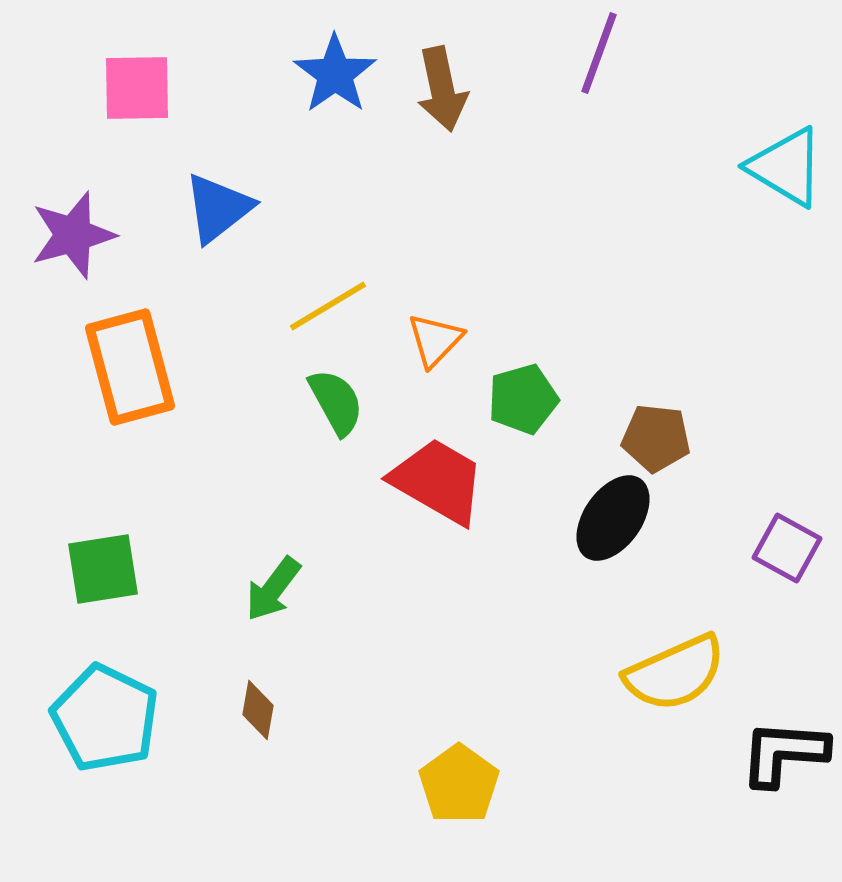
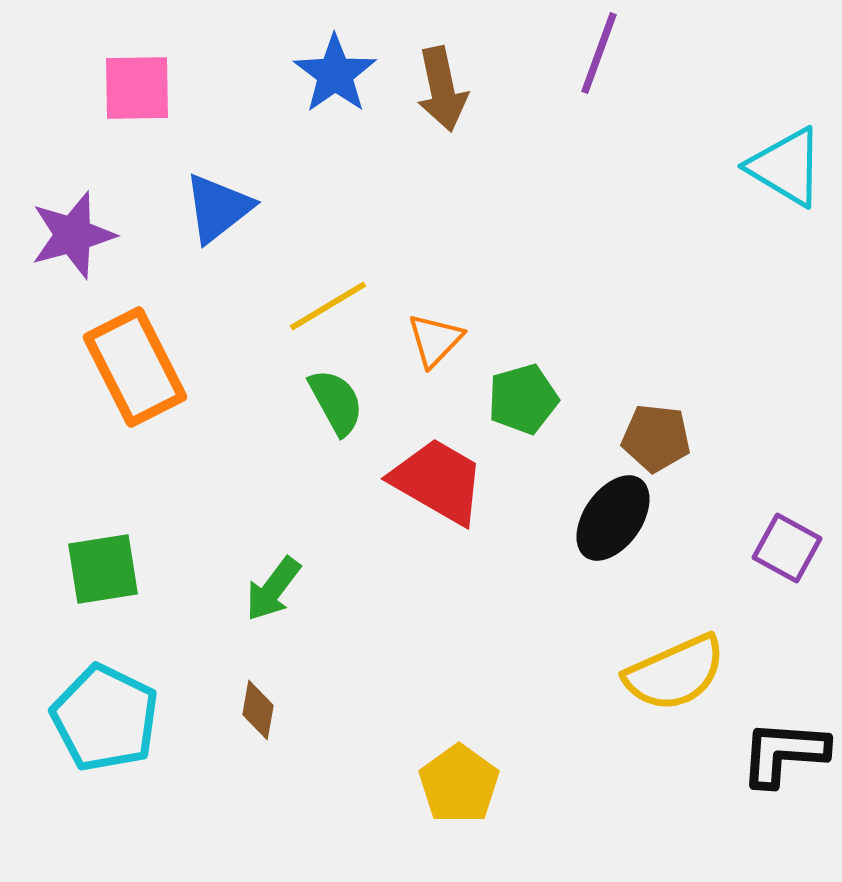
orange rectangle: moved 5 px right; rotated 12 degrees counterclockwise
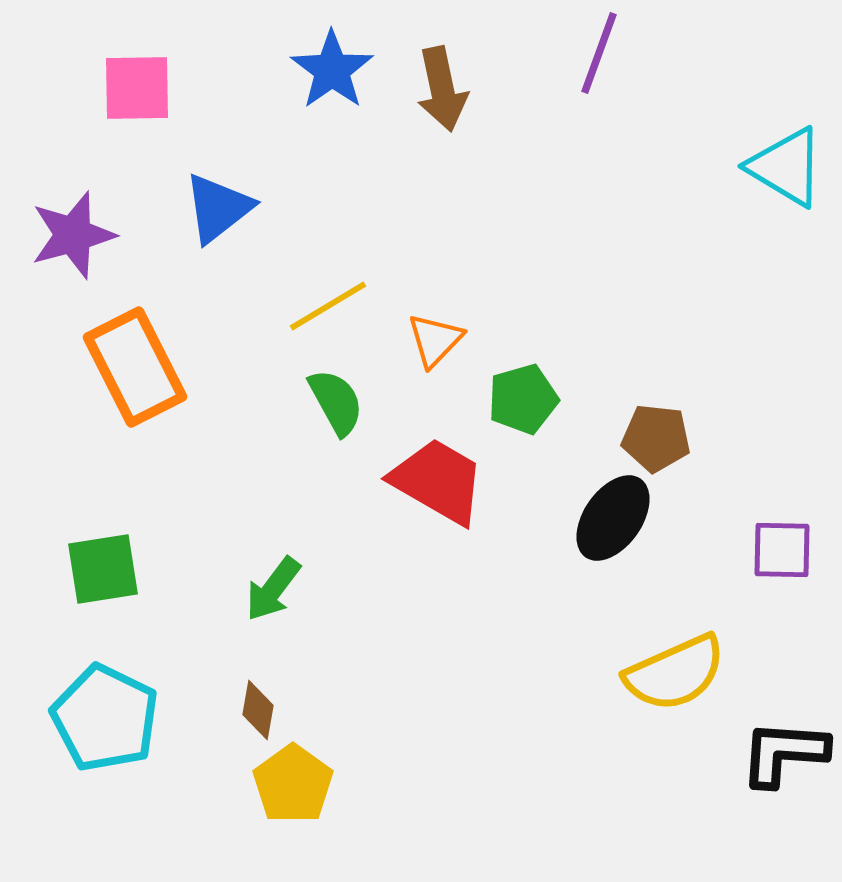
blue star: moved 3 px left, 4 px up
purple square: moved 5 px left, 2 px down; rotated 28 degrees counterclockwise
yellow pentagon: moved 166 px left
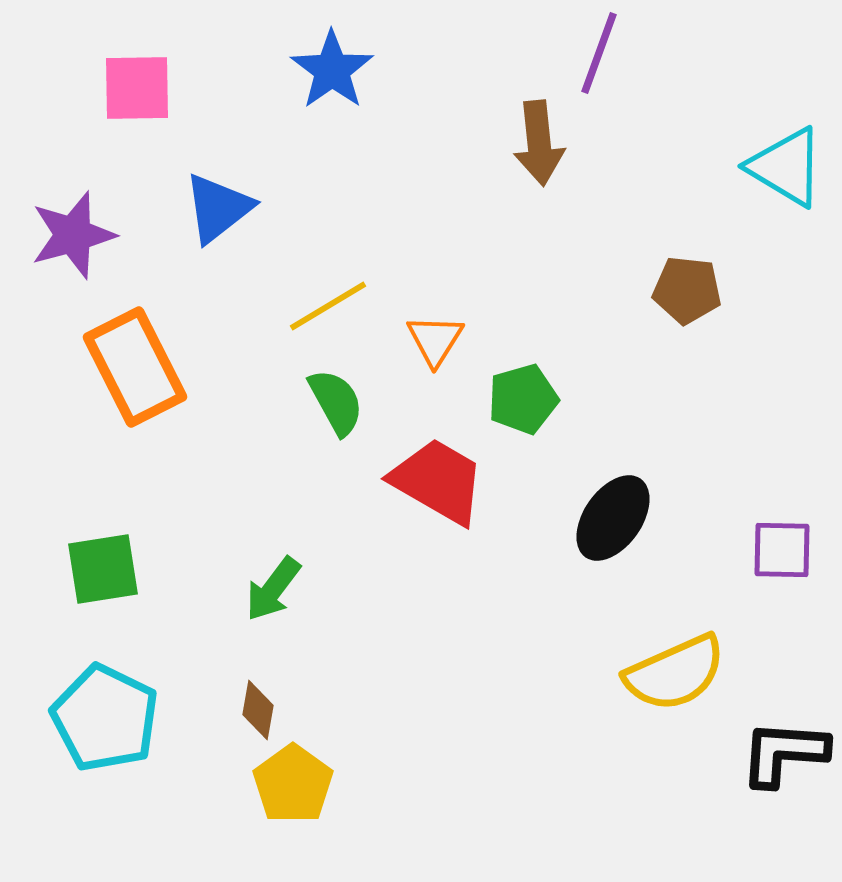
brown arrow: moved 97 px right, 54 px down; rotated 6 degrees clockwise
orange triangle: rotated 12 degrees counterclockwise
brown pentagon: moved 31 px right, 148 px up
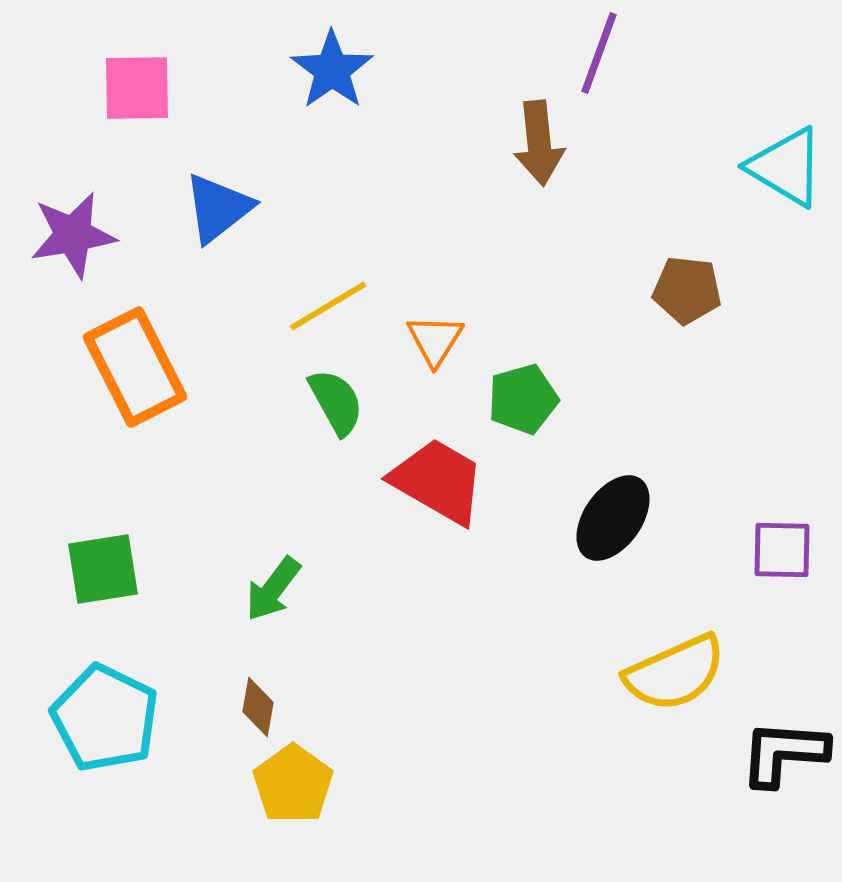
purple star: rotated 6 degrees clockwise
brown diamond: moved 3 px up
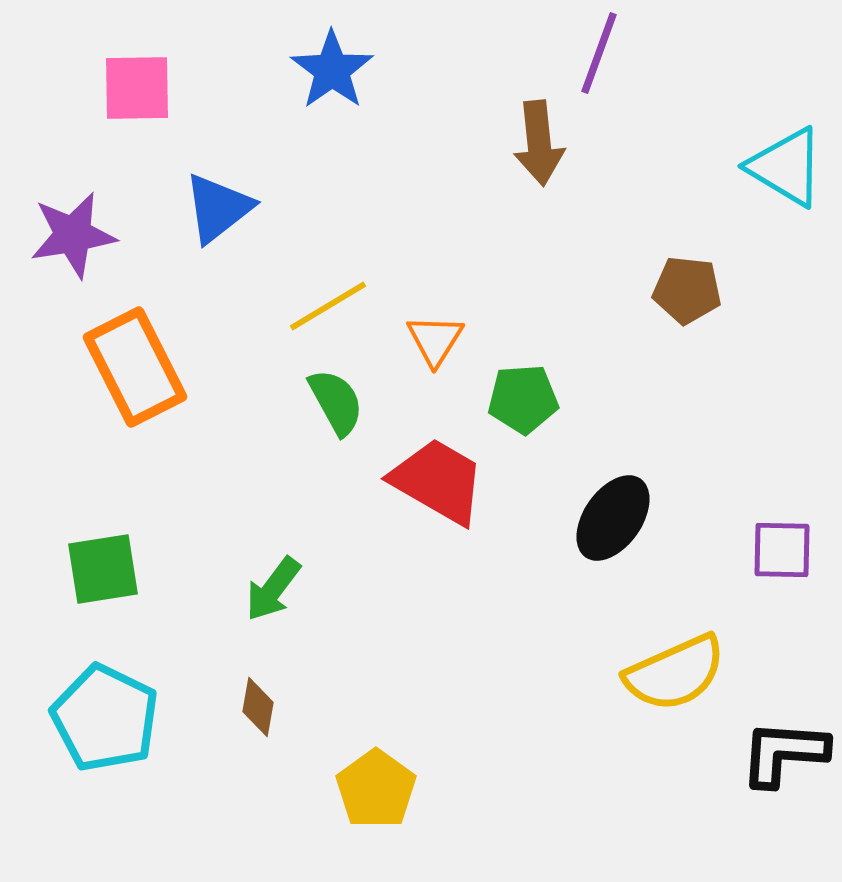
green pentagon: rotated 12 degrees clockwise
yellow pentagon: moved 83 px right, 5 px down
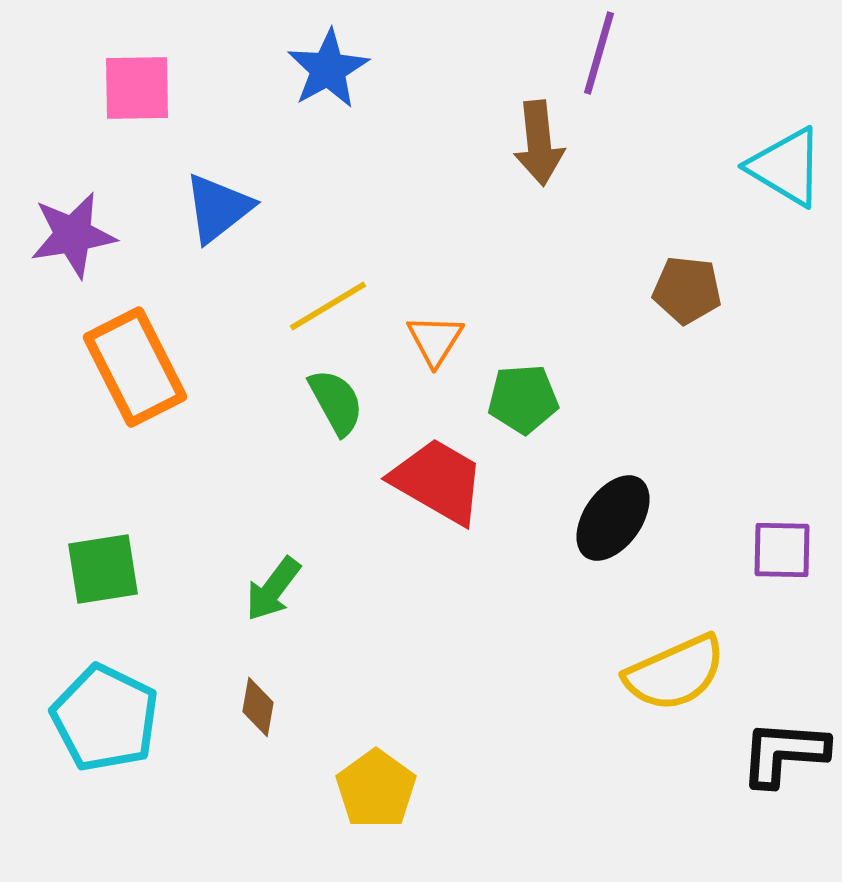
purple line: rotated 4 degrees counterclockwise
blue star: moved 4 px left, 1 px up; rotated 6 degrees clockwise
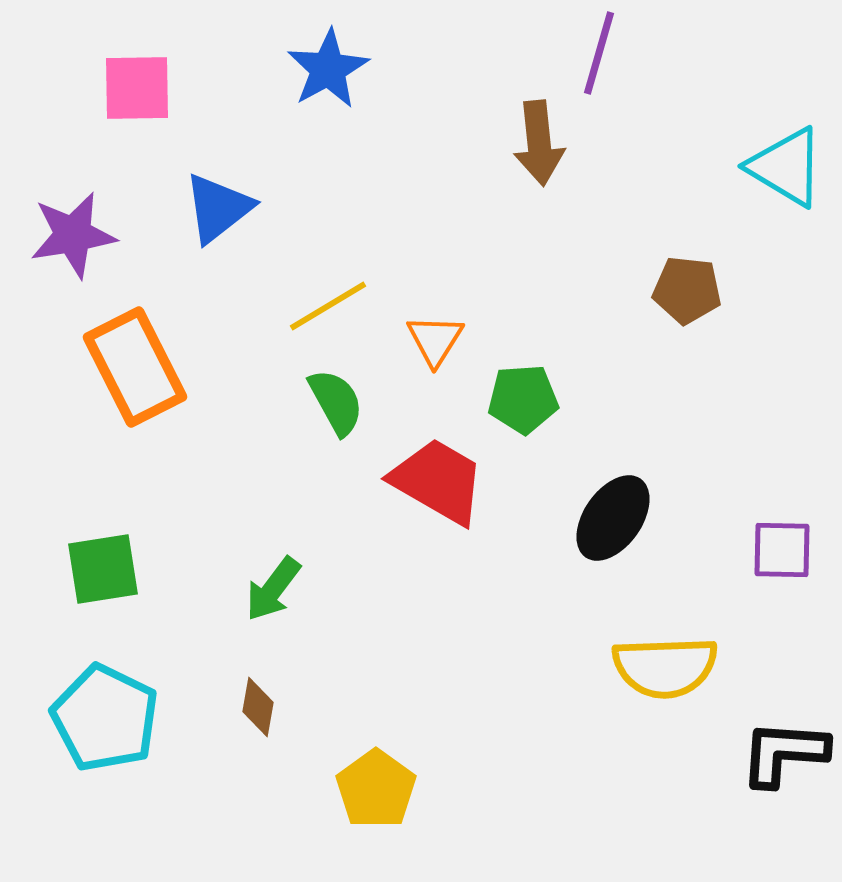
yellow semicircle: moved 10 px left, 6 px up; rotated 22 degrees clockwise
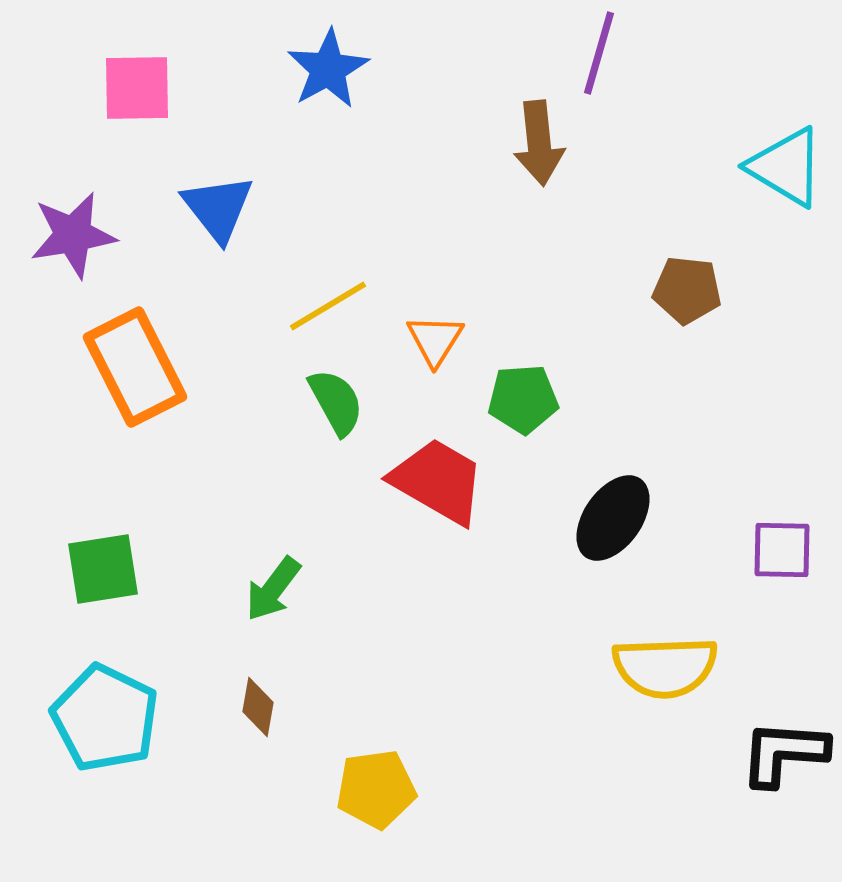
blue triangle: rotated 30 degrees counterclockwise
yellow pentagon: rotated 28 degrees clockwise
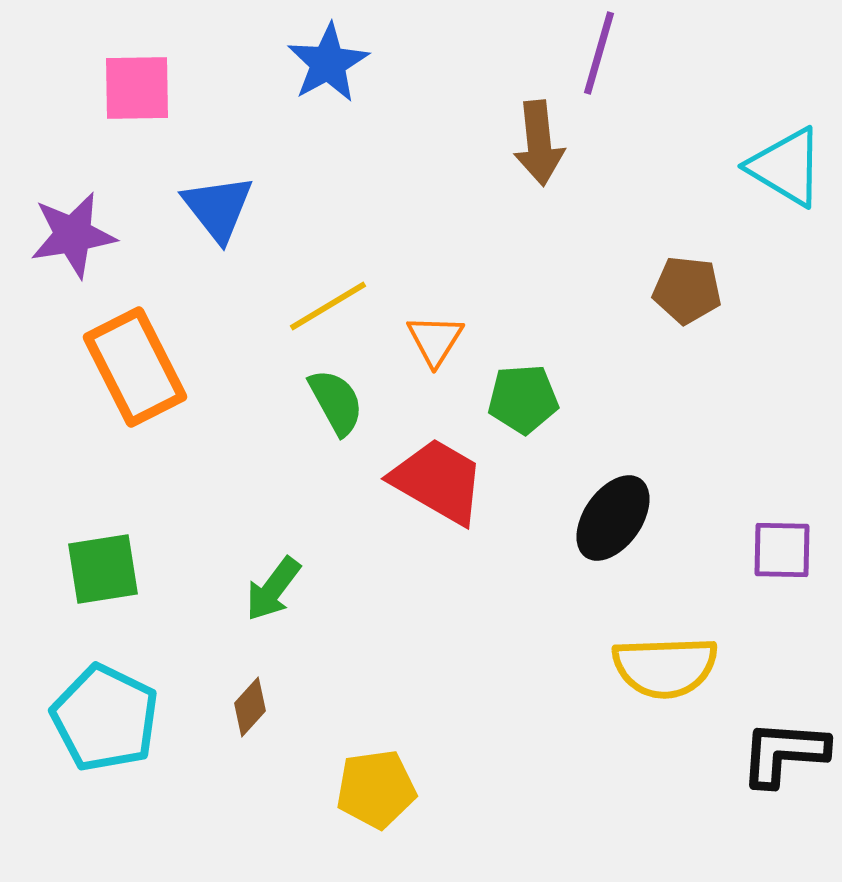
blue star: moved 6 px up
brown diamond: moved 8 px left; rotated 32 degrees clockwise
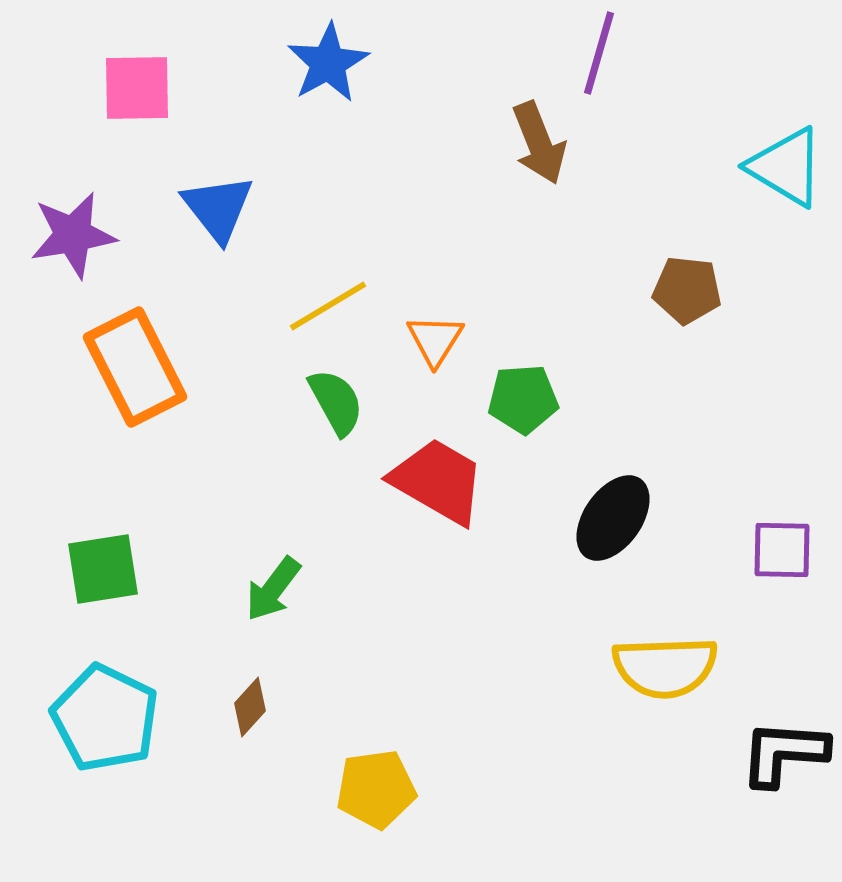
brown arrow: rotated 16 degrees counterclockwise
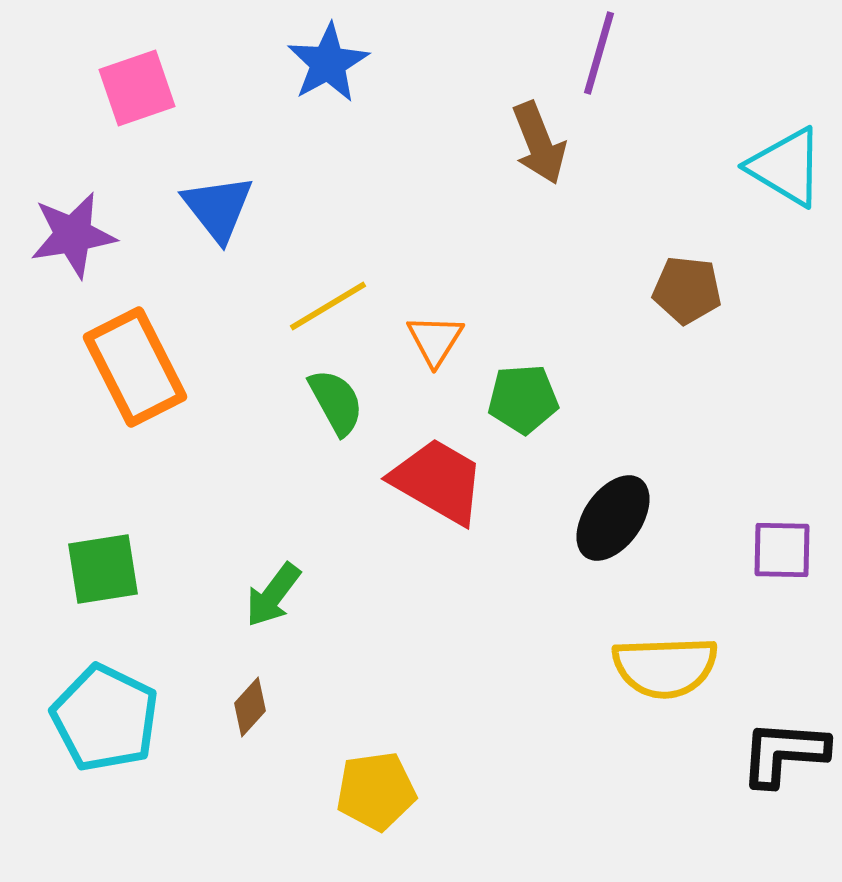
pink square: rotated 18 degrees counterclockwise
green arrow: moved 6 px down
yellow pentagon: moved 2 px down
